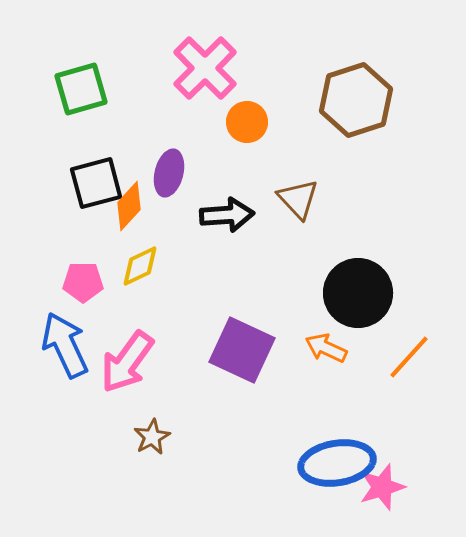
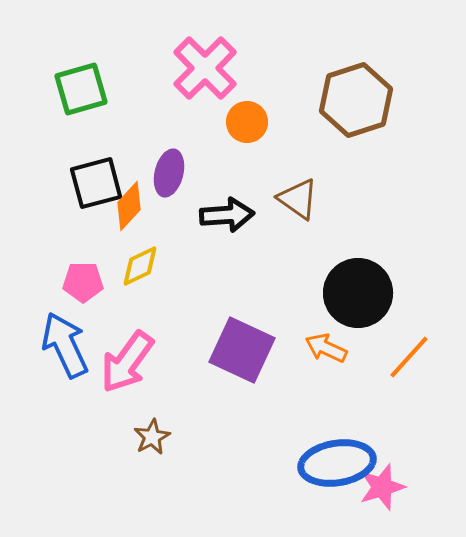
brown triangle: rotated 12 degrees counterclockwise
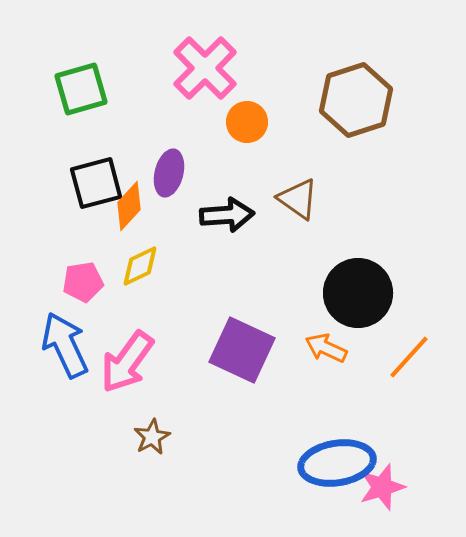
pink pentagon: rotated 9 degrees counterclockwise
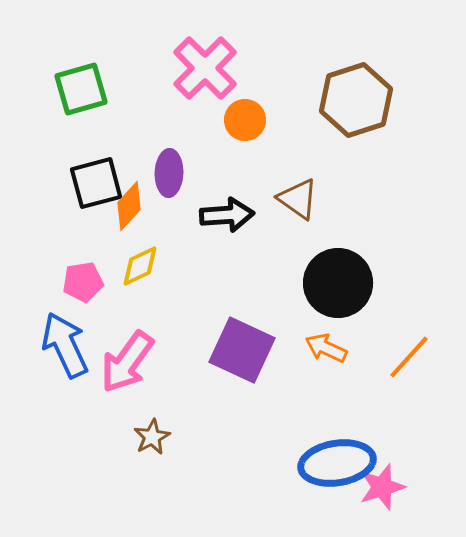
orange circle: moved 2 px left, 2 px up
purple ellipse: rotated 12 degrees counterclockwise
black circle: moved 20 px left, 10 px up
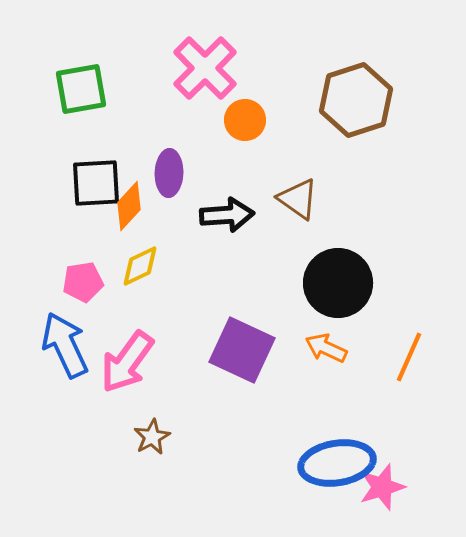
green square: rotated 6 degrees clockwise
black square: rotated 12 degrees clockwise
orange line: rotated 18 degrees counterclockwise
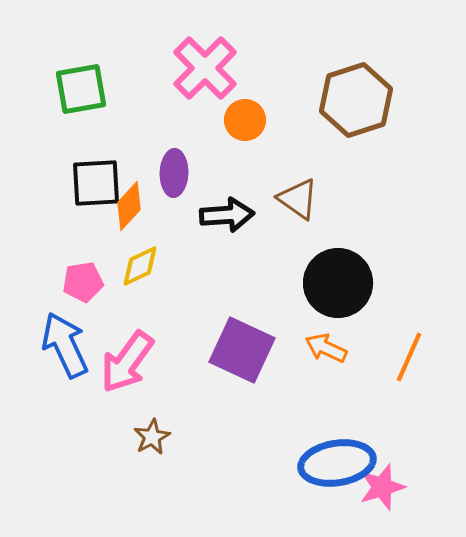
purple ellipse: moved 5 px right
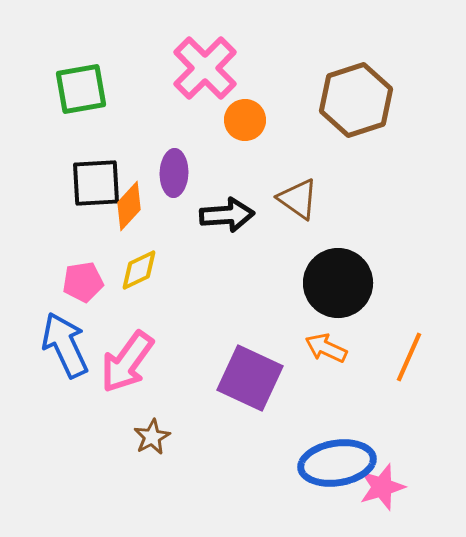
yellow diamond: moved 1 px left, 4 px down
purple square: moved 8 px right, 28 px down
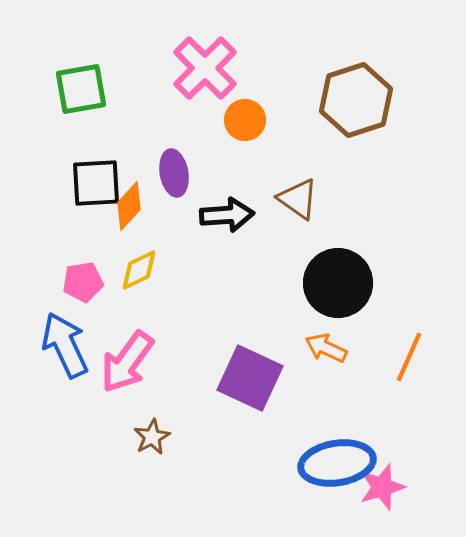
purple ellipse: rotated 12 degrees counterclockwise
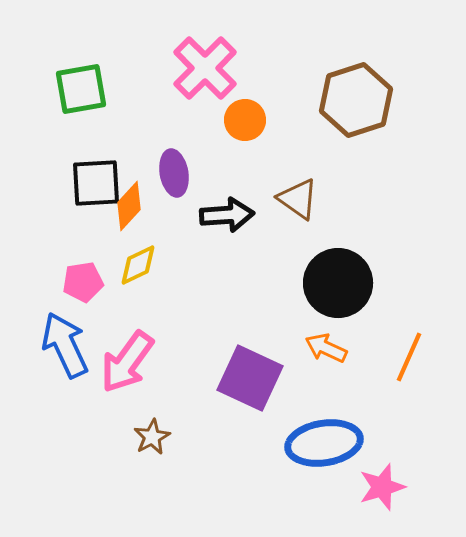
yellow diamond: moved 1 px left, 5 px up
blue ellipse: moved 13 px left, 20 px up
